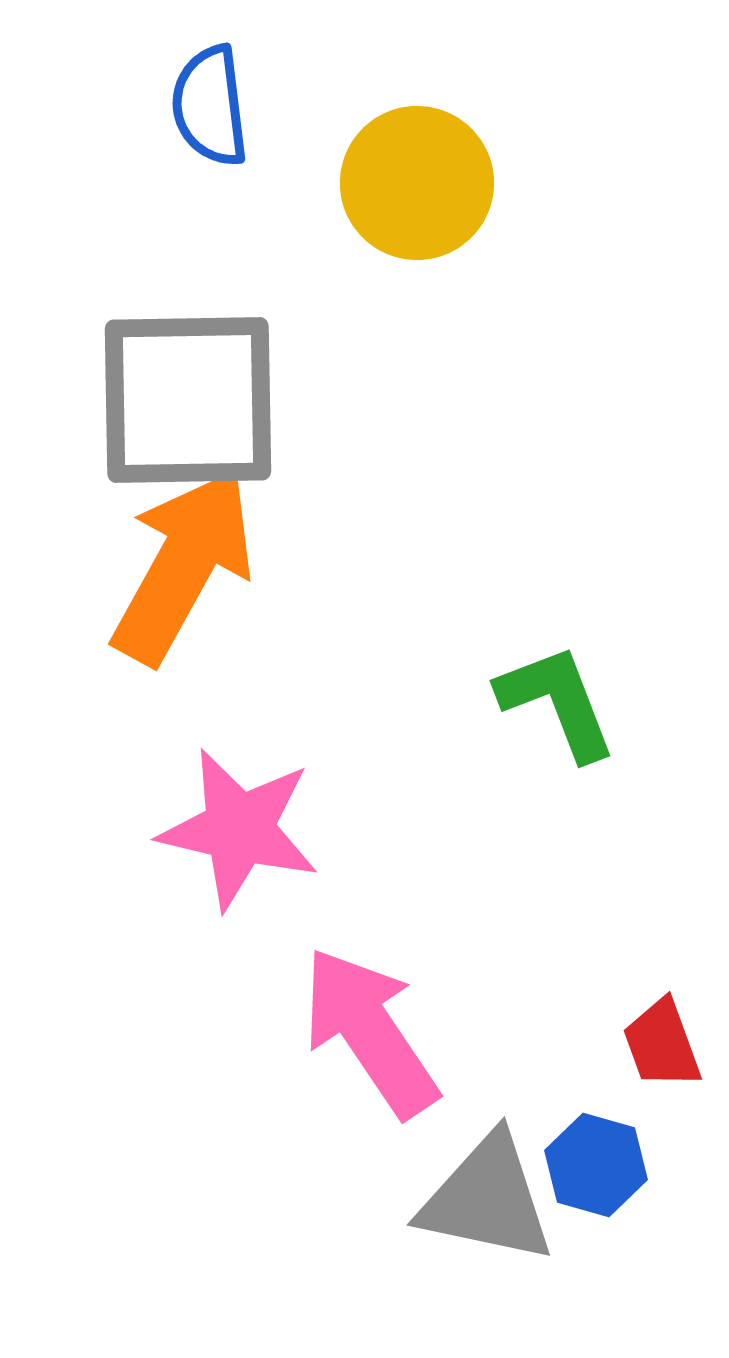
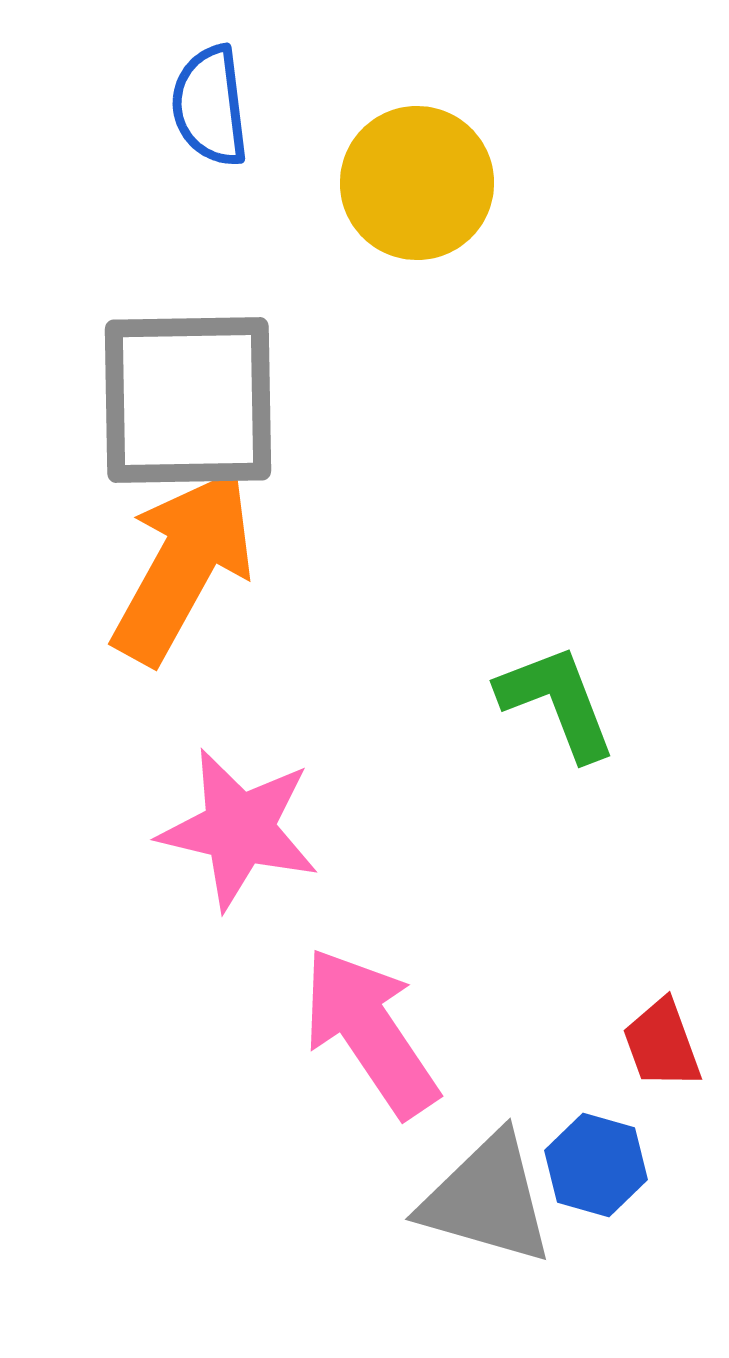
gray triangle: rotated 4 degrees clockwise
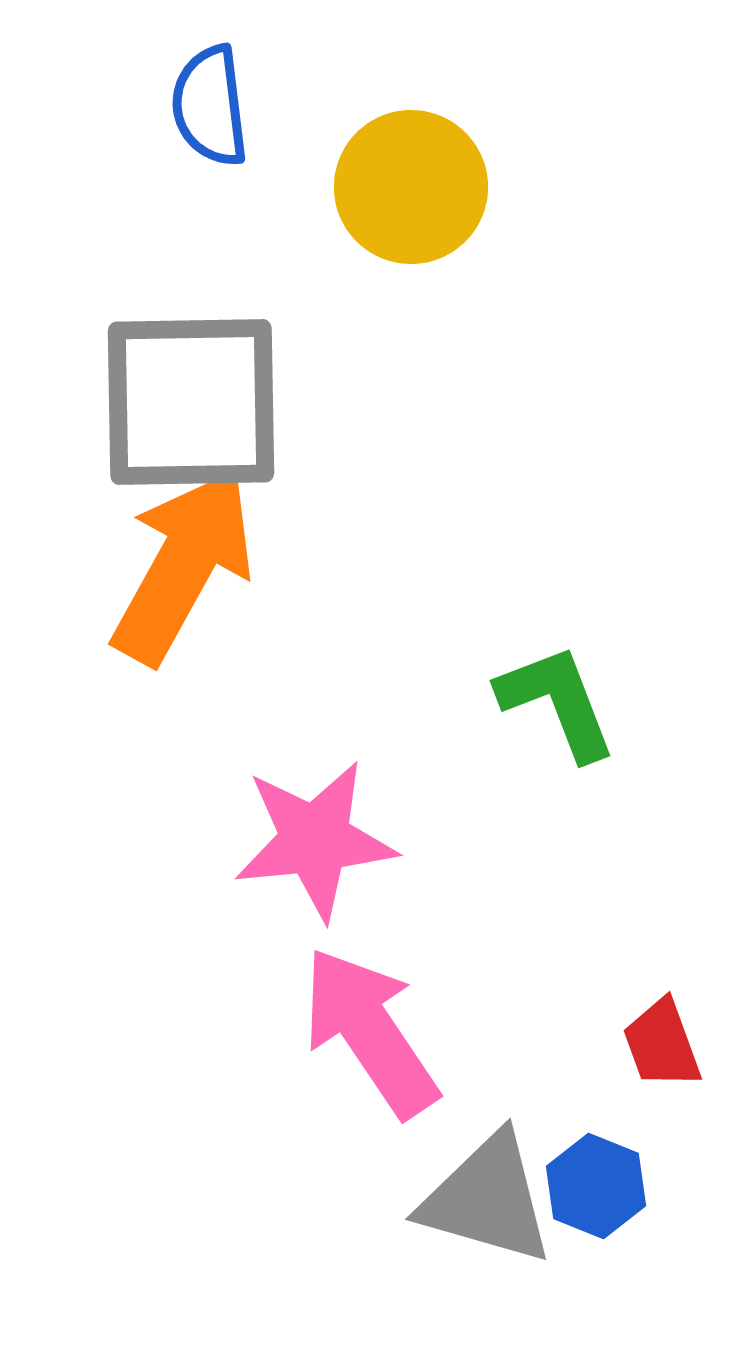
yellow circle: moved 6 px left, 4 px down
gray square: moved 3 px right, 2 px down
pink star: moved 76 px right, 11 px down; rotated 19 degrees counterclockwise
blue hexagon: moved 21 px down; rotated 6 degrees clockwise
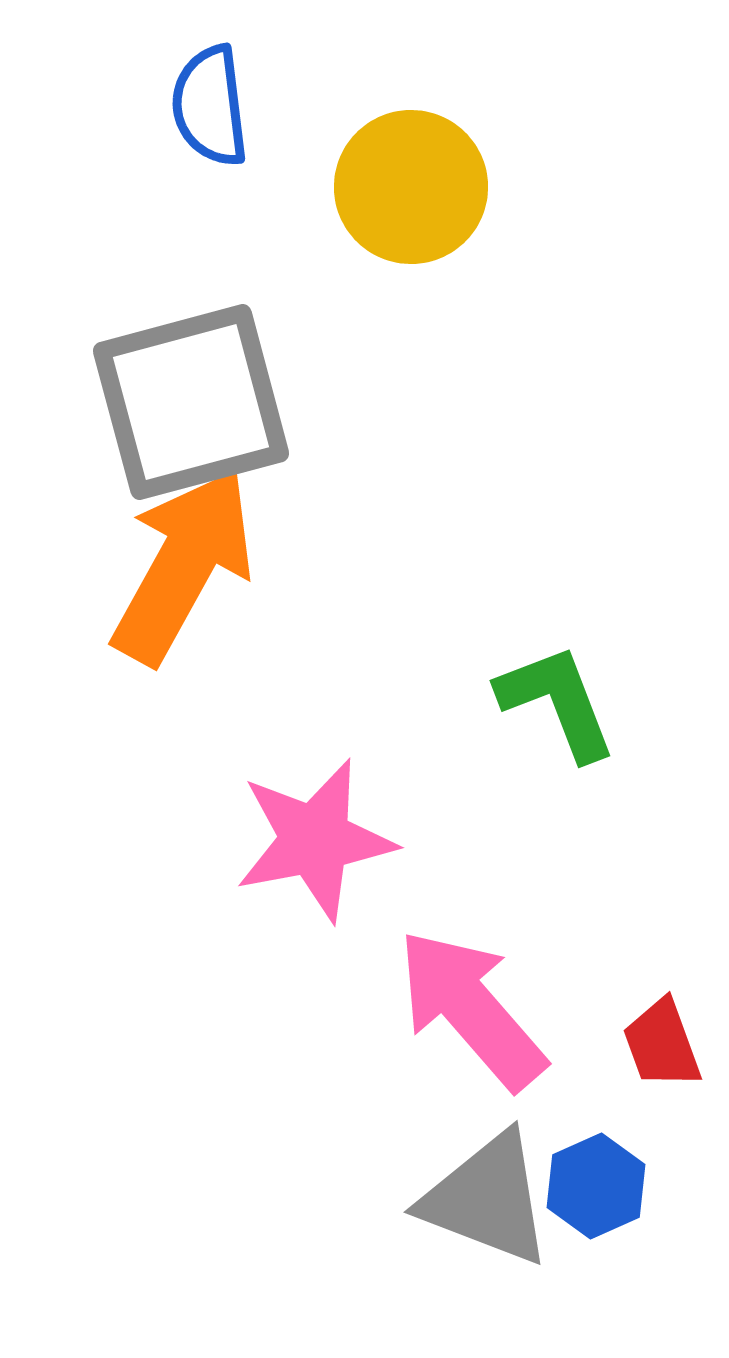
gray square: rotated 14 degrees counterclockwise
pink star: rotated 5 degrees counterclockwise
pink arrow: moved 101 px right, 23 px up; rotated 7 degrees counterclockwise
blue hexagon: rotated 14 degrees clockwise
gray triangle: rotated 5 degrees clockwise
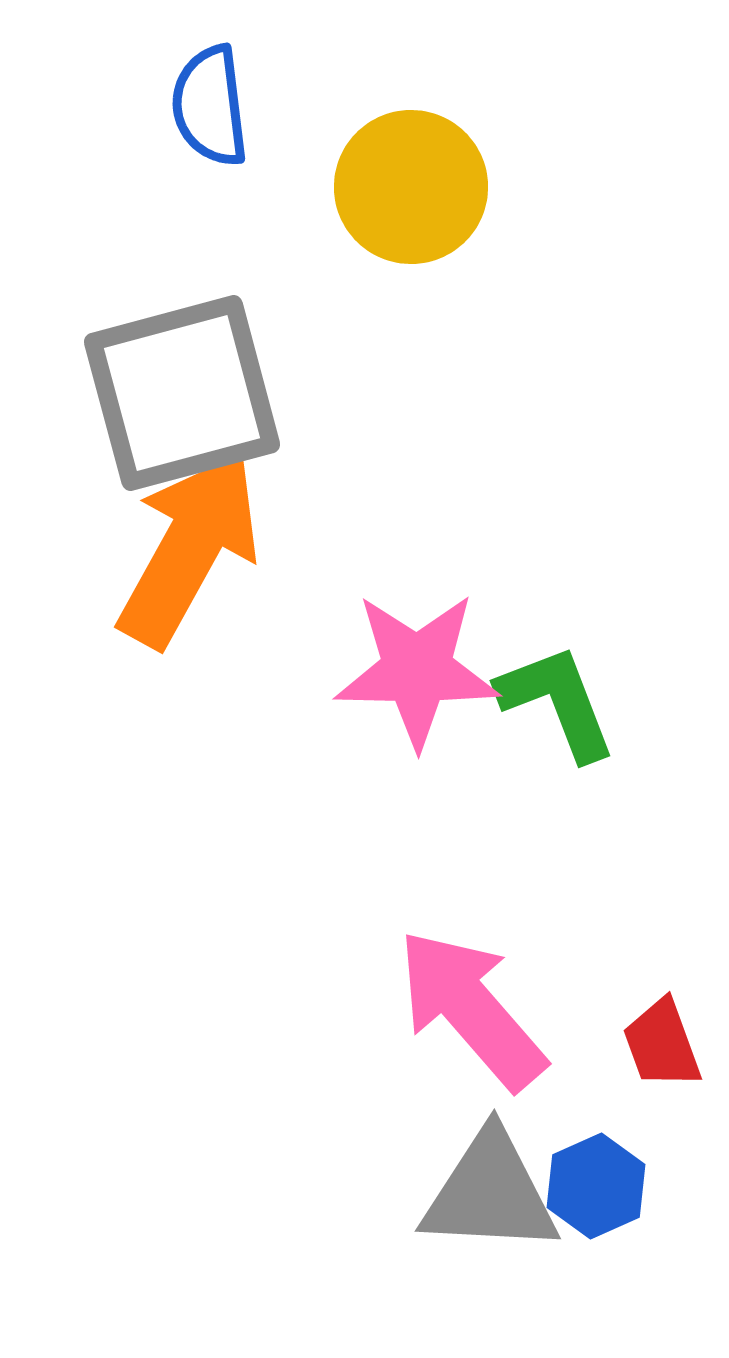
gray square: moved 9 px left, 9 px up
orange arrow: moved 6 px right, 17 px up
pink star: moved 102 px right, 170 px up; rotated 12 degrees clockwise
gray triangle: moved 3 px right, 6 px up; rotated 18 degrees counterclockwise
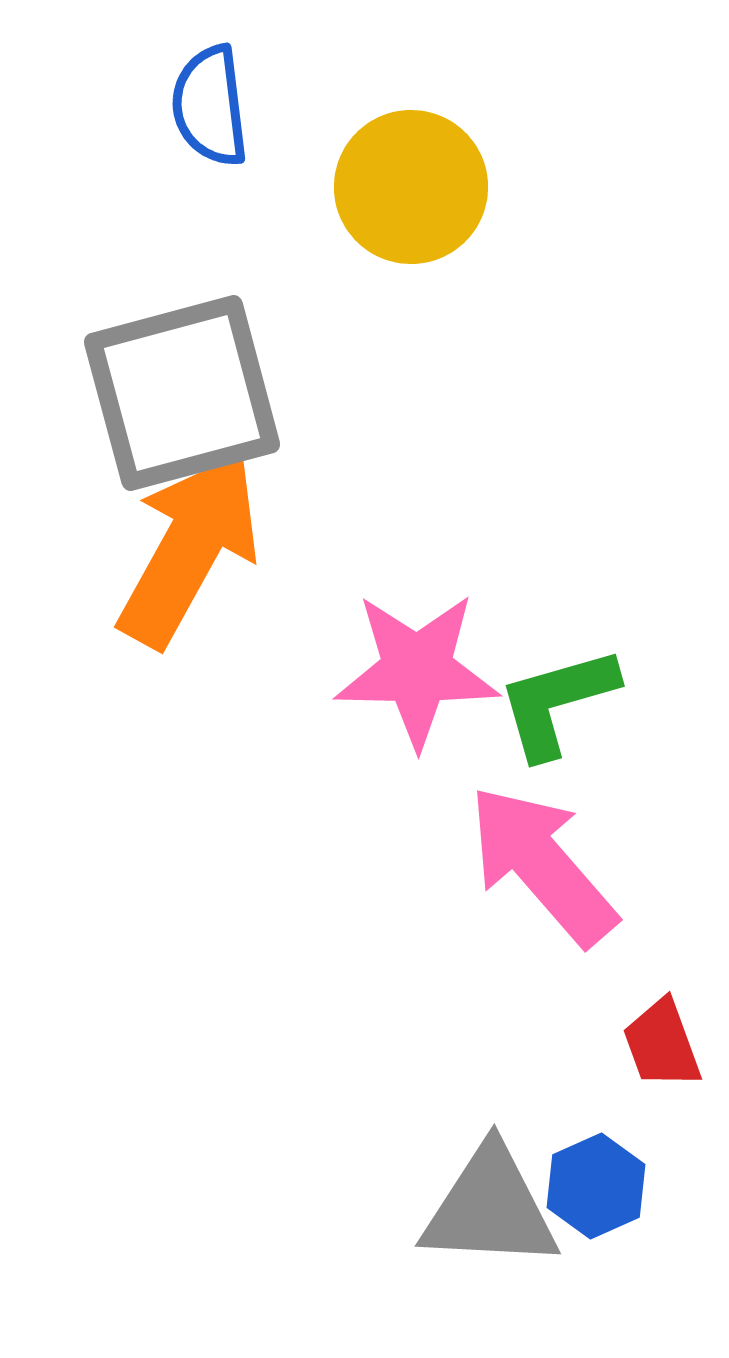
green L-shape: rotated 85 degrees counterclockwise
pink arrow: moved 71 px right, 144 px up
gray triangle: moved 15 px down
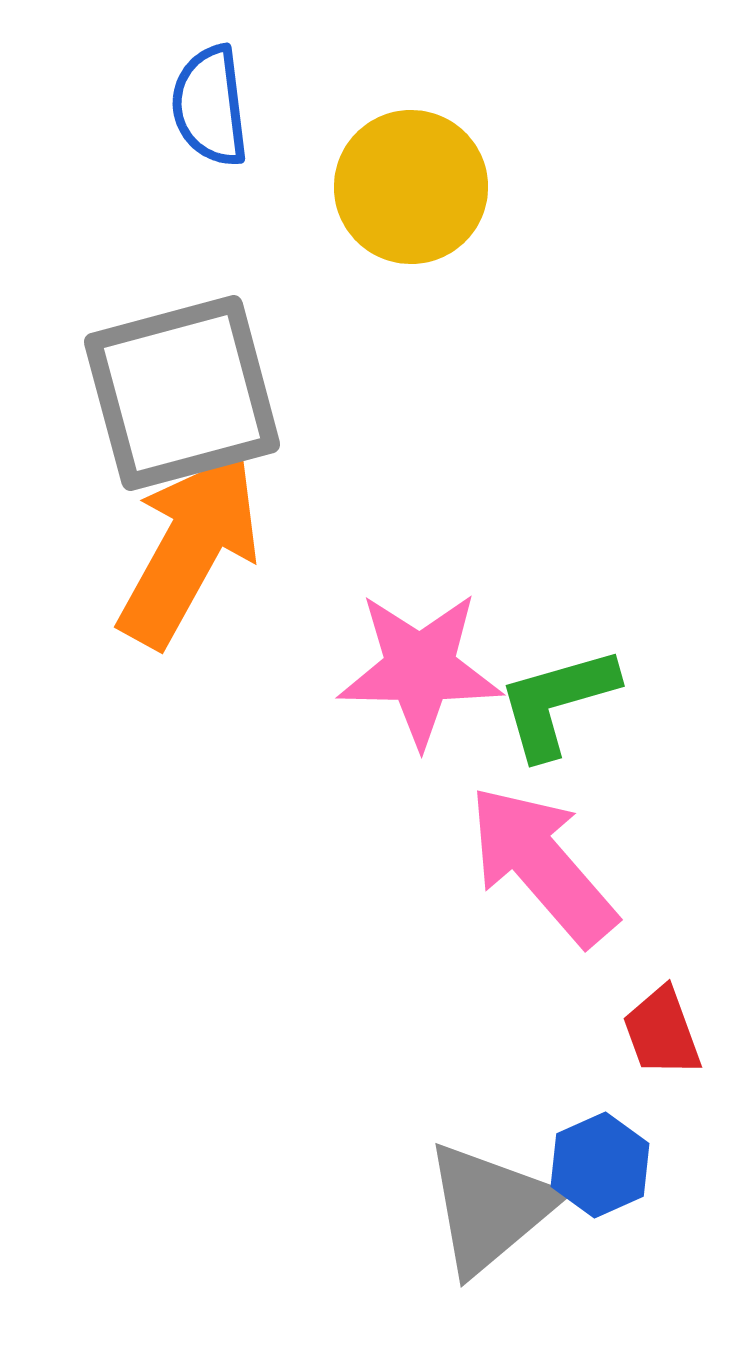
pink star: moved 3 px right, 1 px up
red trapezoid: moved 12 px up
blue hexagon: moved 4 px right, 21 px up
gray triangle: rotated 43 degrees counterclockwise
